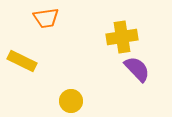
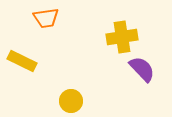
purple semicircle: moved 5 px right
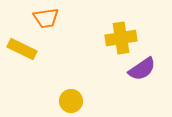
yellow cross: moved 1 px left, 1 px down
yellow rectangle: moved 12 px up
purple semicircle: rotated 100 degrees clockwise
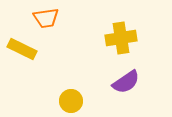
purple semicircle: moved 16 px left, 13 px down
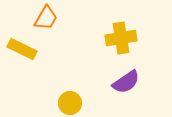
orange trapezoid: rotated 52 degrees counterclockwise
yellow circle: moved 1 px left, 2 px down
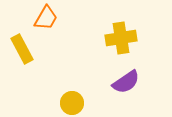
yellow rectangle: rotated 36 degrees clockwise
yellow circle: moved 2 px right
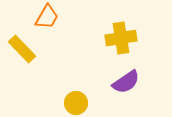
orange trapezoid: moved 1 px right, 1 px up
yellow rectangle: rotated 16 degrees counterclockwise
yellow circle: moved 4 px right
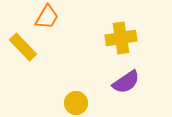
yellow rectangle: moved 1 px right, 2 px up
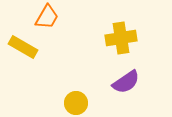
yellow rectangle: rotated 16 degrees counterclockwise
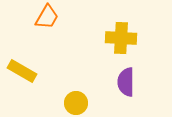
yellow cross: rotated 12 degrees clockwise
yellow rectangle: moved 1 px left, 24 px down
purple semicircle: rotated 124 degrees clockwise
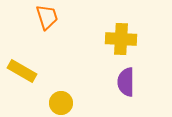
orange trapezoid: rotated 48 degrees counterclockwise
yellow cross: moved 1 px down
yellow circle: moved 15 px left
